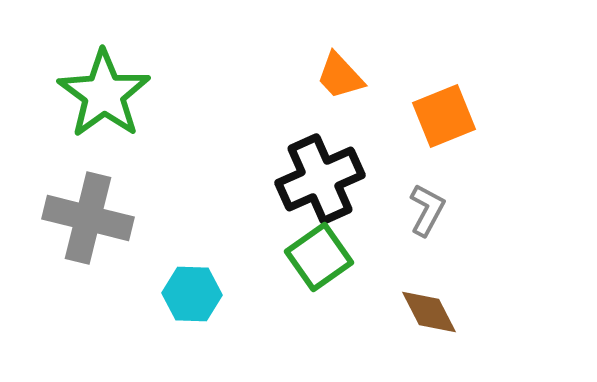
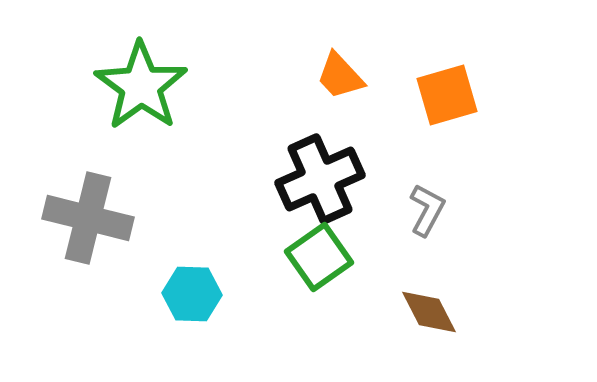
green star: moved 37 px right, 8 px up
orange square: moved 3 px right, 21 px up; rotated 6 degrees clockwise
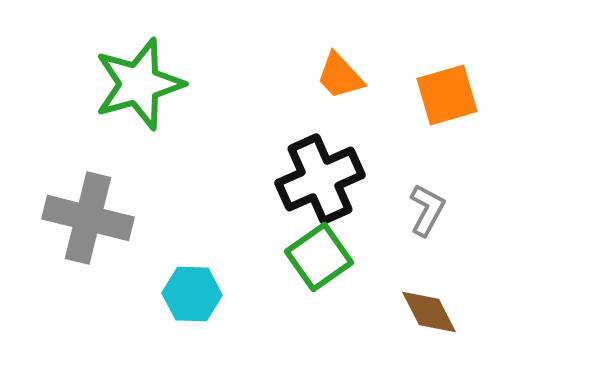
green star: moved 2 px left, 2 px up; rotated 20 degrees clockwise
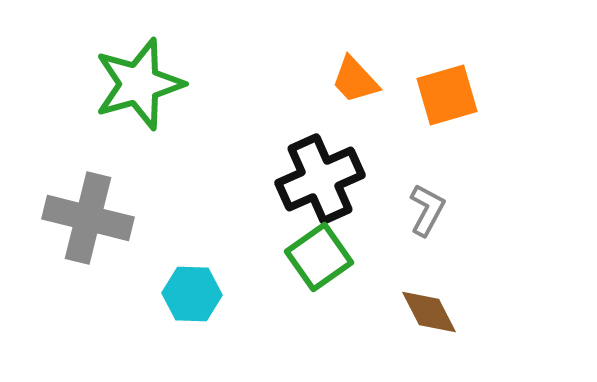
orange trapezoid: moved 15 px right, 4 px down
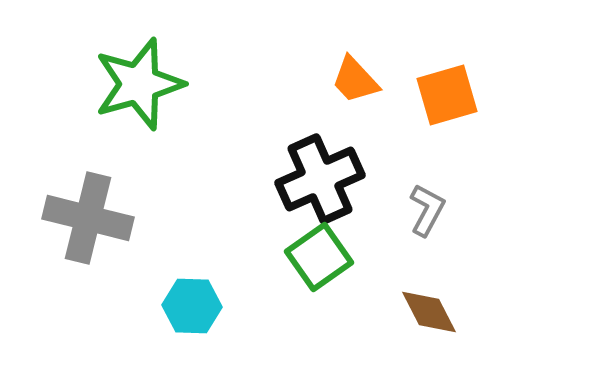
cyan hexagon: moved 12 px down
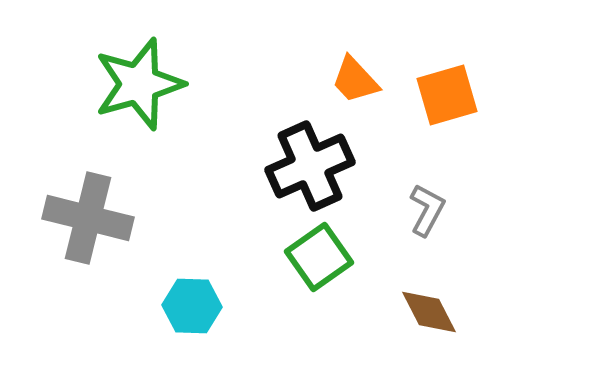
black cross: moved 10 px left, 13 px up
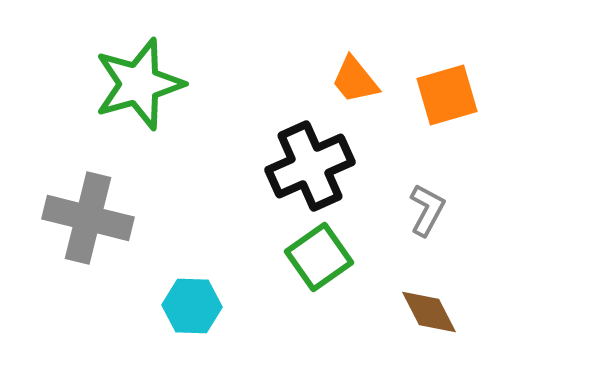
orange trapezoid: rotated 4 degrees clockwise
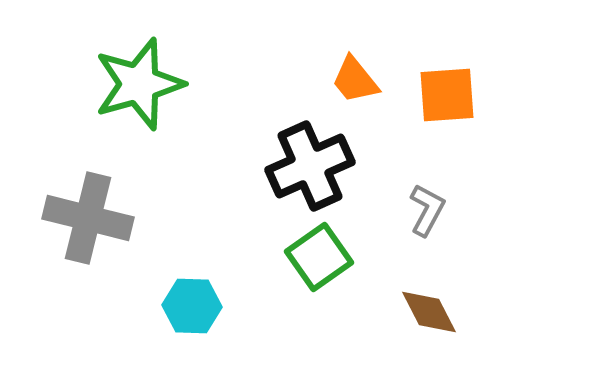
orange square: rotated 12 degrees clockwise
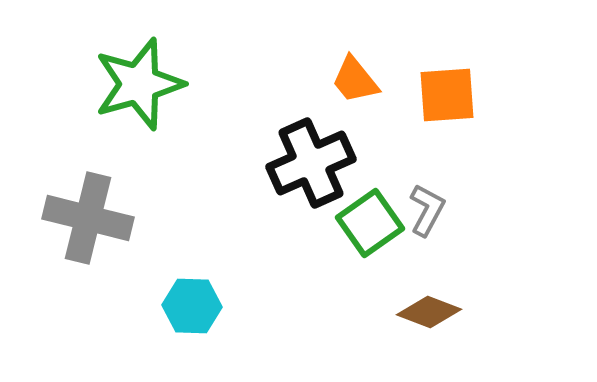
black cross: moved 1 px right, 3 px up
green square: moved 51 px right, 34 px up
brown diamond: rotated 42 degrees counterclockwise
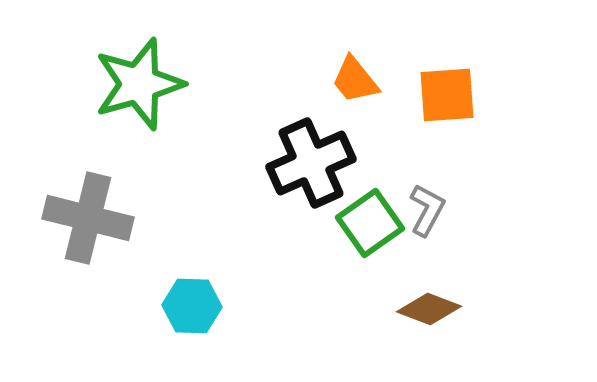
brown diamond: moved 3 px up
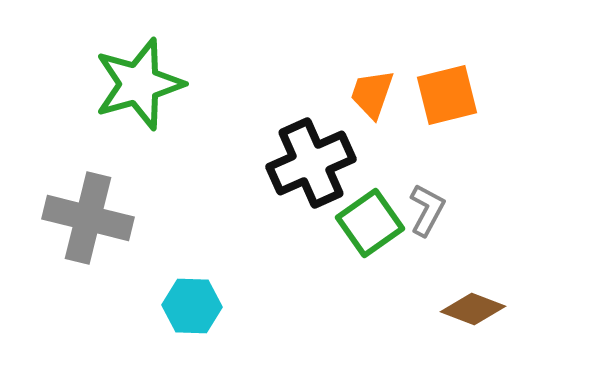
orange trapezoid: moved 17 px right, 14 px down; rotated 58 degrees clockwise
orange square: rotated 10 degrees counterclockwise
brown diamond: moved 44 px right
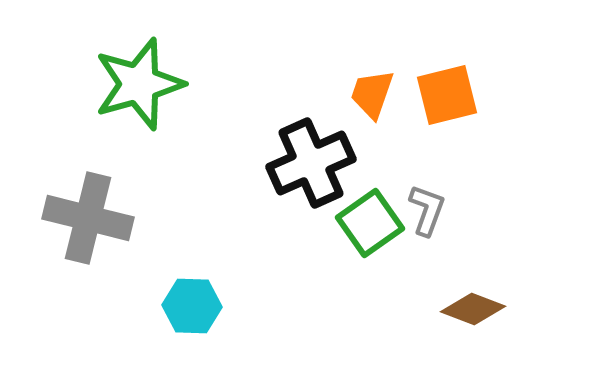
gray L-shape: rotated 8 degrees counterclockwise
